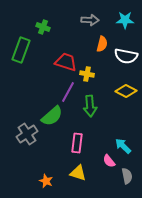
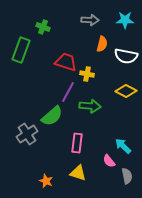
green arrow: rotated 80 degrees counterclockwise
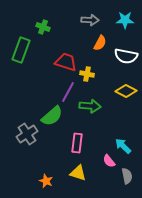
orange semicircle: moved 2 px left, 1 px up; rotated 14 degrees clockwise
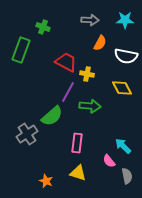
red trapezoid: rotated 10 degrees clockwise
yellow diamond: moved 4 px left, 3 px up; rotated 35 degrees clockwise
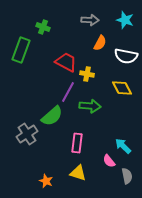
cyan star: rotated 18 degrees clockwise
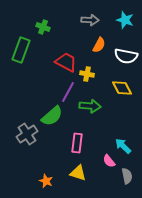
orange semicircle: moved 1 px left, 2 px down
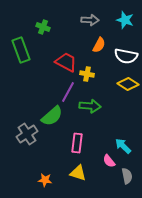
green rectangle: rotated 40 degrees counterclockwise
yellow diamond: moved 6 px right, 4 px up; rotated 30 degrees counterclockwise
orange star: moved 1 px left, 1 px up; rotated 16 degrees counterclockwise
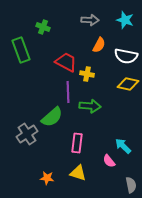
yellow diamond: rotated 20 degrees counterclockwise
purple line: rotated 30 degrees counterclockwise
green semicircle: moved 1 px down
gray semicircle: moved 4 px right, 9 px down
orange star: moved 2 px right, 2 px up
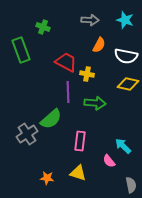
green arrow: moved 5 px right, 3 px up
green semicircle: moved 1 px left, 2 px down
pink rectangle: moved 3 px right, 2 px up
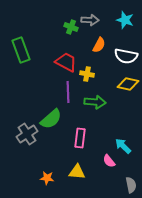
green cross: moved 28 px right
green arrow: moved 1 px up
pink rectangle: moved 3 px up
yellow triangle: moved 1 px left, 1 px up; rotated 12 degrees counterclockwise
